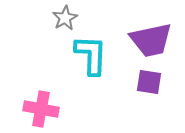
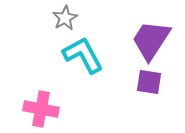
purple trapezoid: rotated 135 degrees clockwise
cyan L-shape: moved 8 px left; rotated 30 degrees counterclockwise
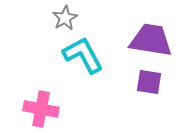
purple trapezoid: rotated 66 degrees clockwise
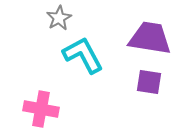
gray star: moved 6 px left
purple trapezoid: moved 1 px left, 2 px up
